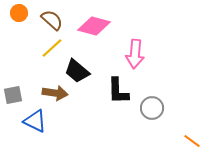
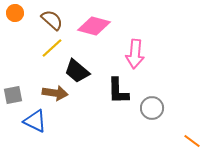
orange circle: moved 4 px left
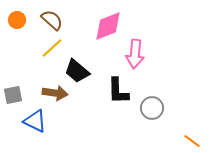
orange circle: moved 2 px right, 7 px down
pink diamond: moved 14 px right; rotated 36 degrees counterclockwise
